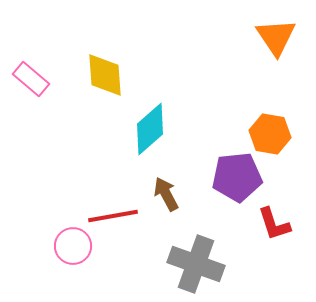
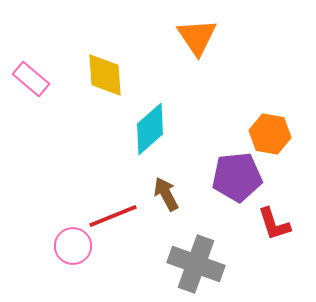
orange triangle: moved 79 px left
red line: rotated 12 degrees counterclockwise
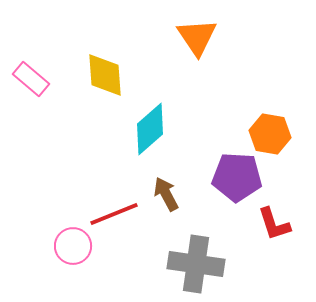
purple pentagon: rotated 9 degrees clockwise
red line: moved 1 px right, 2 px up
gray cross: rotated 12 degrees counterclockwise
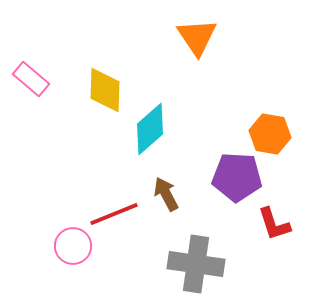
yellow diamond: moved 15 px down; rotated 6 degrees clockwise
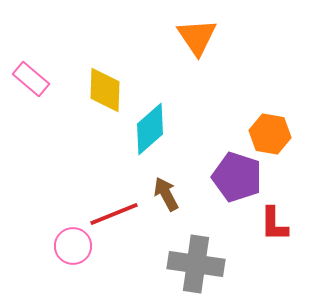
purple pentagon: rotated 15 degrees clockwise
red L-shape: rotated 18 degrees clockwise
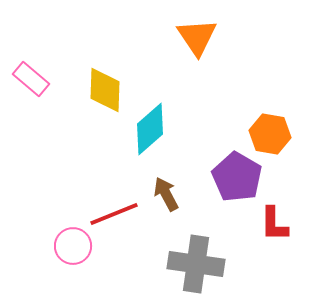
purple pentagon: rotated 12 degrees clockwise
